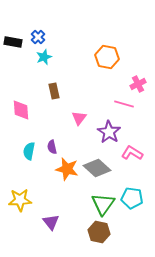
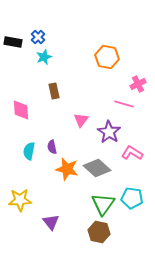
pink triangle: moved 2 px right, 2 px down
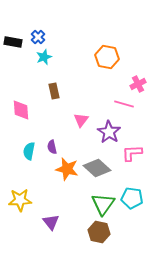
pink L-shape: rotated 35 degrees counterclockwise
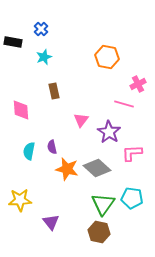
blue cross: moved 3 px right, 8 px up
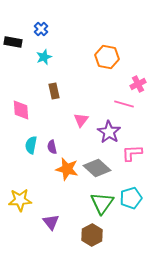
cyan semicircle: moved 2 px right, 6 px up
cyan pentagon: moved 1 px left; rotated 25 degrees counterclockwise
green triangle: moved 1 px left, 1 px up
brown hexagon: moved 7 px left, 3 px down; rotated 20 degrees clockwise
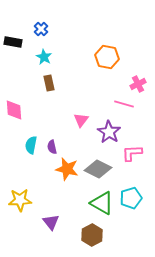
cyan star: rotated 21 degrees counterclockwise
brown rectangle: moved 5 px left, 8 px up
pink diamond: moved 7 px left
gray diamond: moved 1 px right, 1 px down; rotated 16 degrees counterclockwise
green triangle: rotated 35 degrees counterclockwise
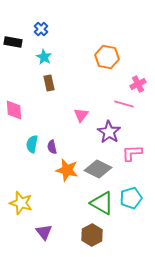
pink triangle: moved 5 px up
cyan semicircle: moved 1 px right, 1 px up
orange star: moved 1 px down
yellow star: moved 1 px right, 3 px down; rotated 20 degrees clockwise
purple triangle: moved 7 px left, 10 px down
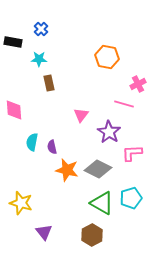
cyan star: moved 5 px left, 2 px down; rotated 28 degrees counterclockwise
cyan semicircle: moved 2 px up
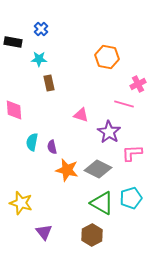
pink triangle: rotated 49 degrees counterclockwise
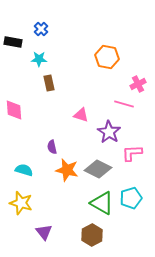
cyan semicircle: moved 8 px left, 28 px down; rotated 96 degrees clockwise
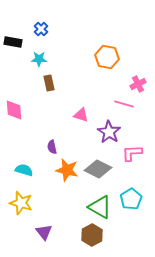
cyan pentagon: moved 1 px down; rotated 15 degrees counterclockwise
green triangle: moved 2 px left, 4 px down
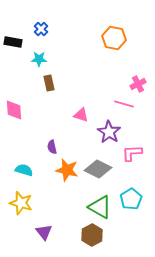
orange hexagon: moved 7 px right, 19 px up
